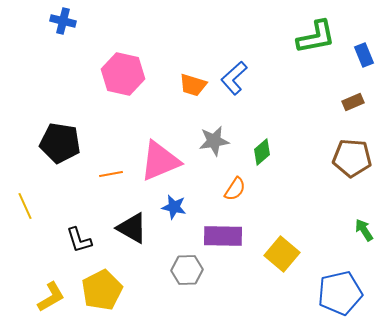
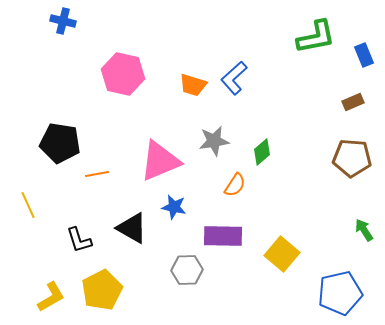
orange line: moved 14 px left
orange semicircle: moved 4 px up
yellow line: moved 3 px right, 1 px up
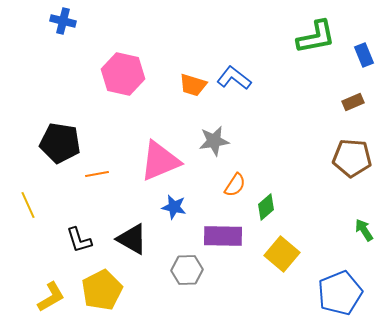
blue L-shape: rotated 80 degrees clockwise
green diamond: moved 4 px right, 55 px down
black triangle: moved 11 px down
blue pentagon: rotated 9 degrees counterclockwise
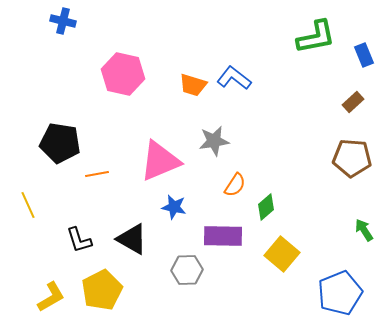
brown rectangle: rotated 20 degrees counterclockwise
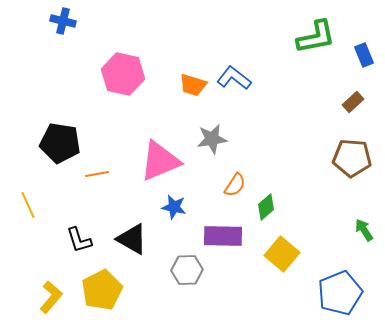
gray star: moved 2 px left, 2 px up
yellow L-shape: rotated 20 degrees counterclockwise
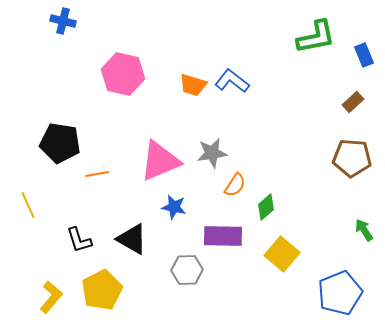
blue L-shape: moved 2 px left, 3 px down
gray star: moved 14 px down
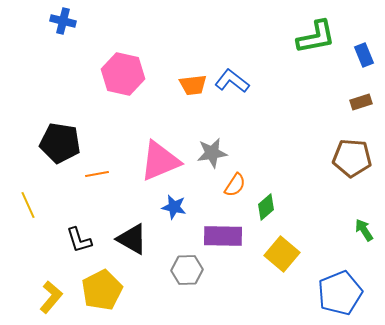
orange trapezoid: rotated 24 degrees counterclockwise
brown rectangle: moved 8 px right; rotated 25 degrees clockwise
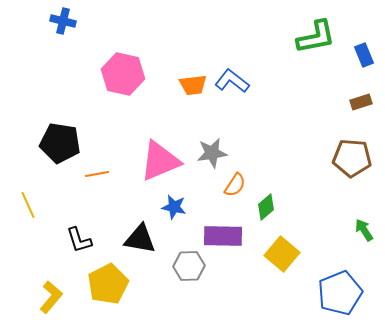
black triangle: moved 8 px right; rotated 20 degrees counterclockwise
gray hexagon: moved 2 px right, 4 px up
yellow pentagon: moved 6 px right, 6 px up
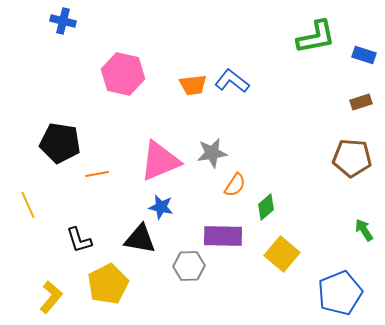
blue rectangle: rotated 50 degrees counterclockwise
blue star: moved 13 px left
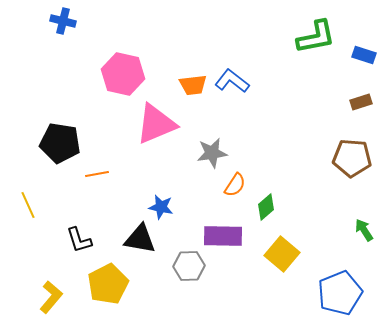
pink triangle: moved 4 px left, 37 px up
